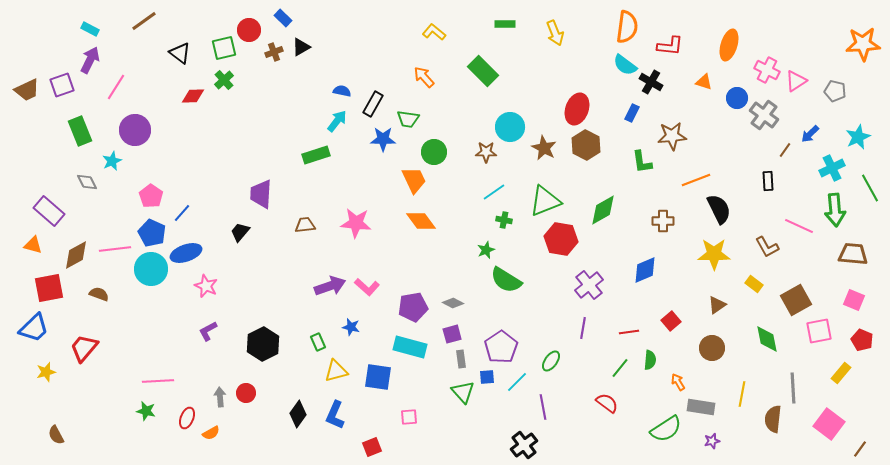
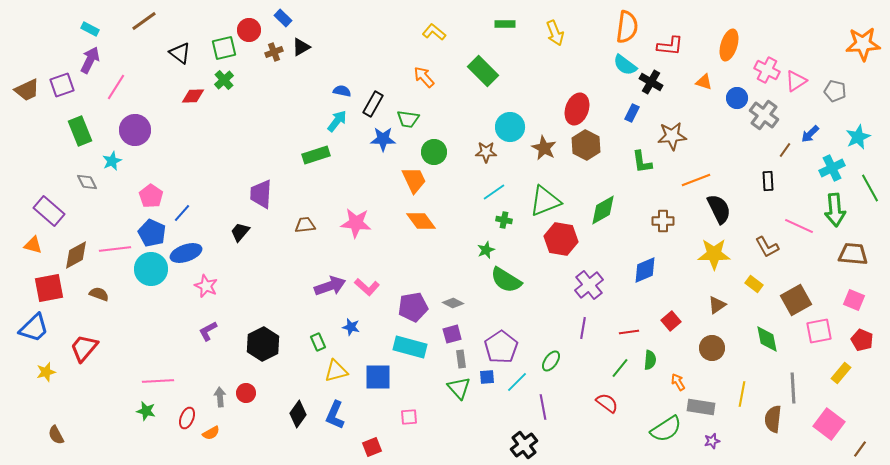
blue square at (378, 377): rotated 8 degrees counterclockwise
green triangle at (463, 392): moved 4 px left, 4 px up
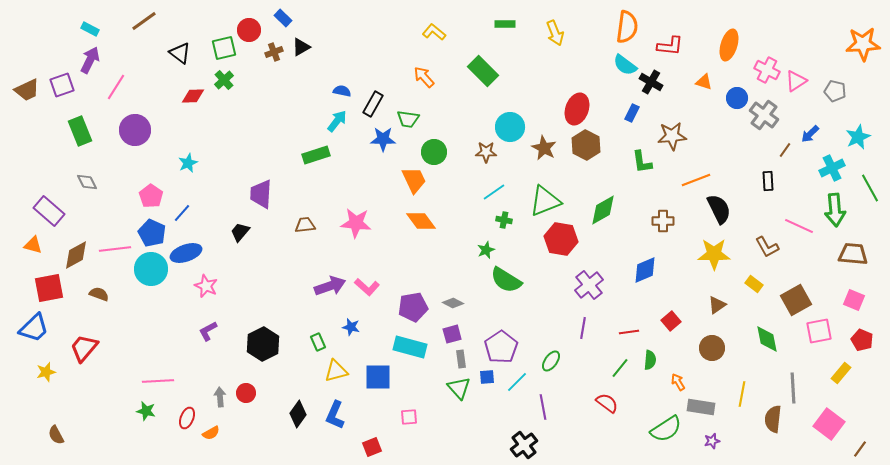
cyan star at (112, 161): moved 76 px right, 2 px down
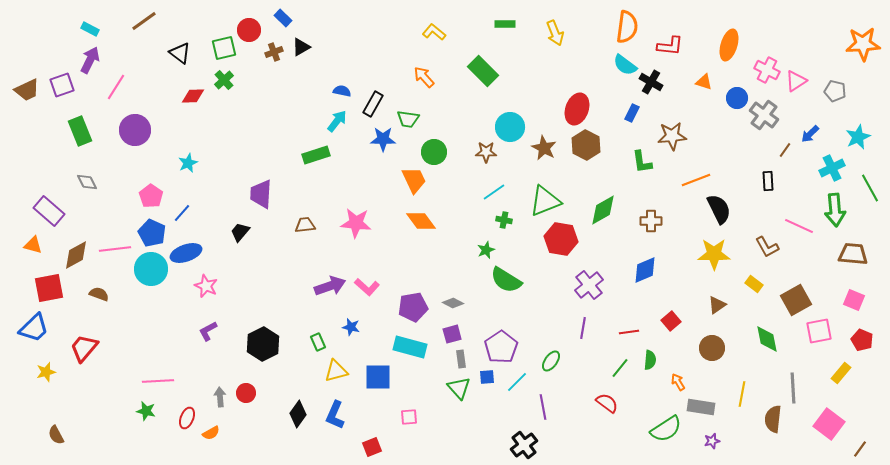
brown cross at (663, 221): moved 12 px left
